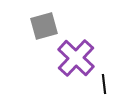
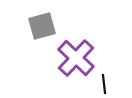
gray square: moved 2 px left
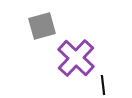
black line: moved 1 px left, 1 px down
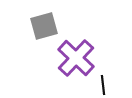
gray square: moved 2 px right
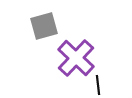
black line: moved 5 px left
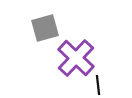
gray square: moved 1 px right, 2 px down
